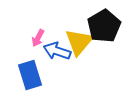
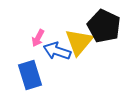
black pentagon: rotated 16 degrees counterclockwise
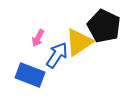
yellow triangle: rotated 16 degrees clockwise
blue arrow: moved 4 px down; rotated 104 degrees clockwise
blue rectangle: rotated 52 degrees counterclockwise
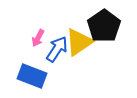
black pentagon: rotated 12 degrees clockwise
blue arrow: moved 6 px up
blue rectangle: moved 2 px right, 1 px down
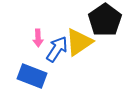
black pentagon: moved 1 px right, 6 px up
pink arrow: rotated 30 degrees counterclockwise
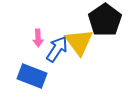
yellow triangle: rotated 32 degrees counterclockwise
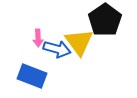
blue arrow: rotated 72 degrees clockwise
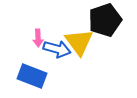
black pentagon: rotated 16 degrees clockwise
